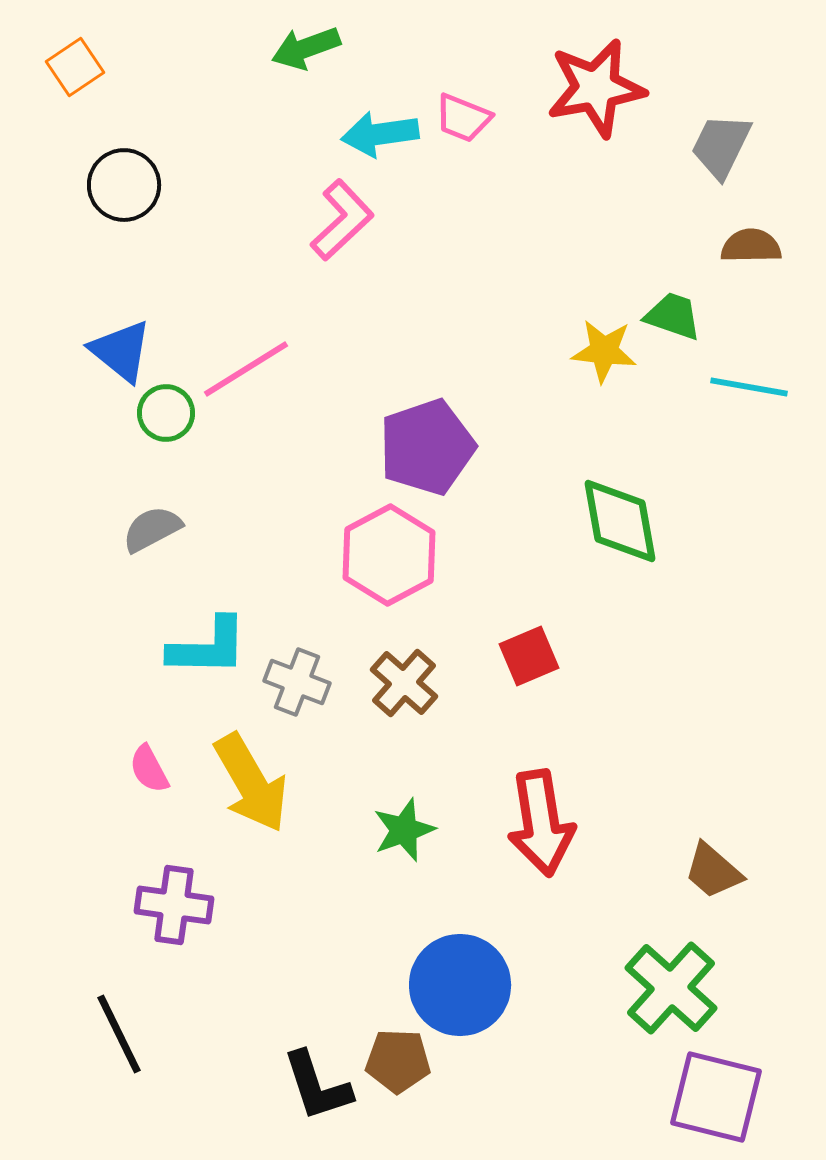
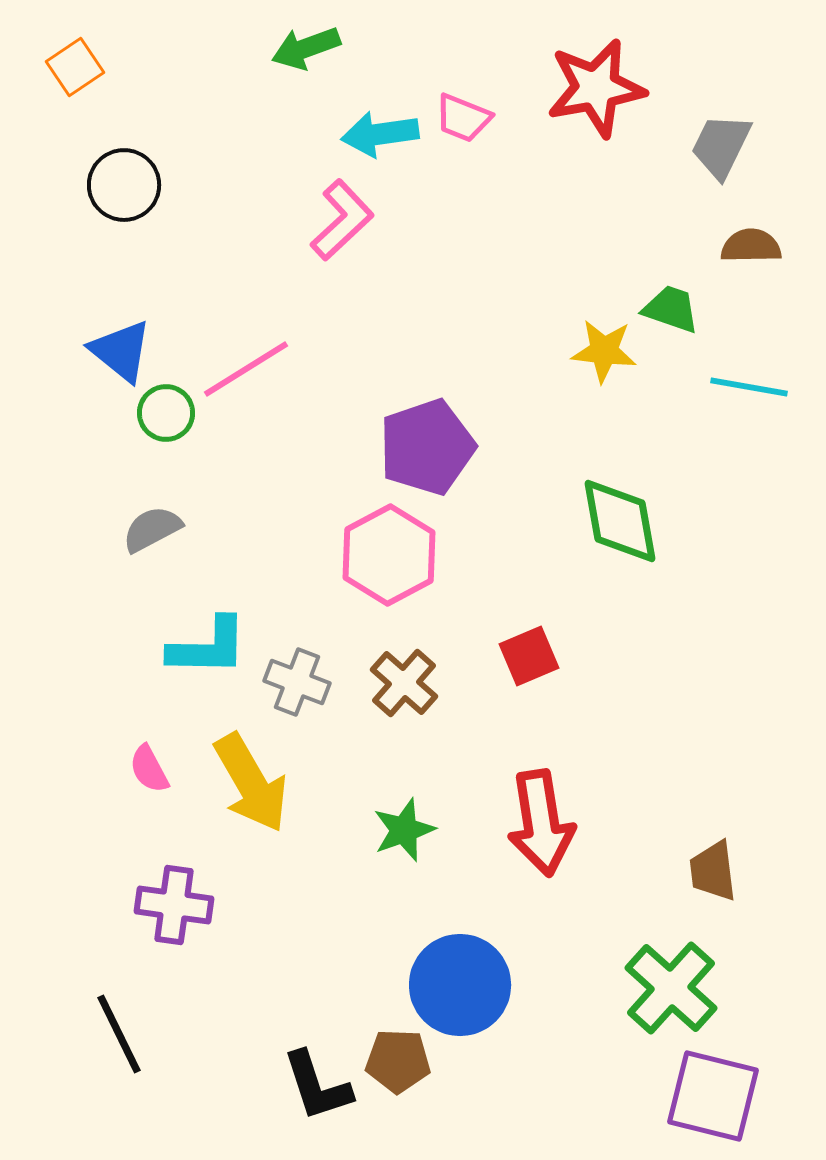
green trapezoid: moved 2 px left, 7 px up
brown trapezoid: rotated 42 degrees clockwise
purple square: moved 3 px left, 1 px up
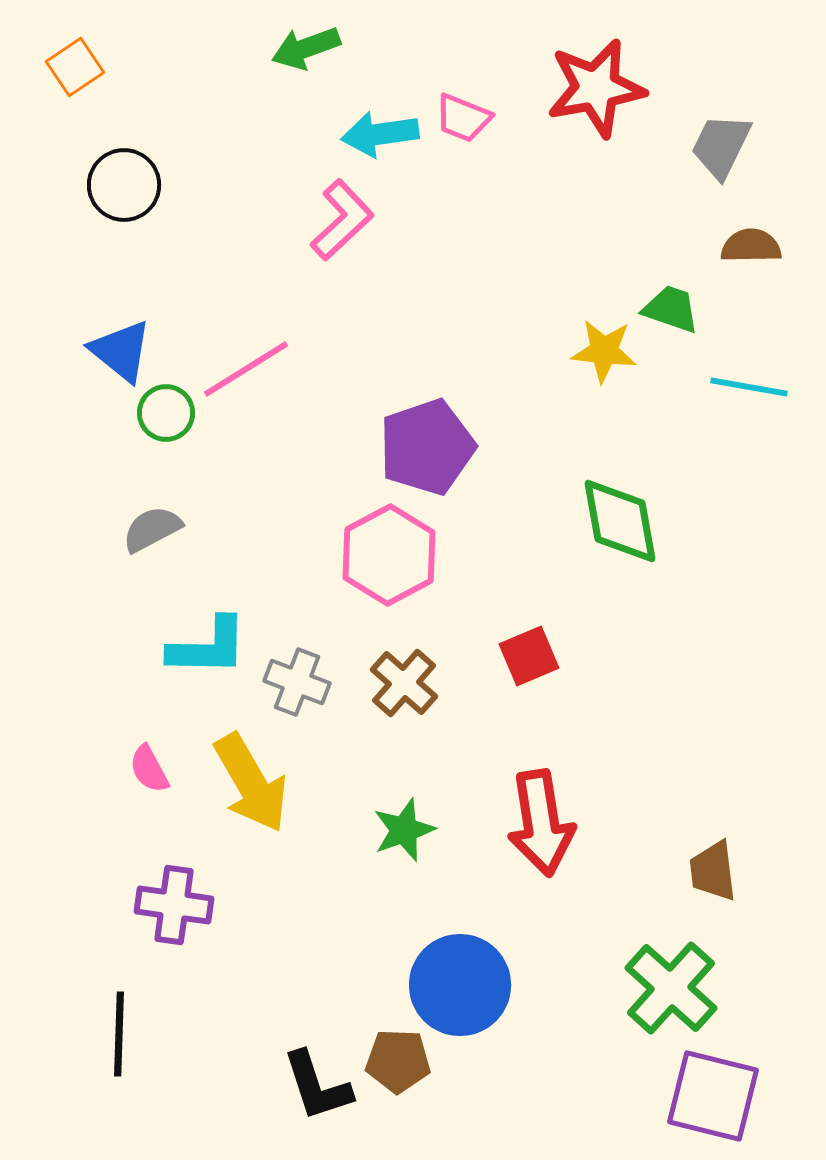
black line: rotated 28 degrees clockwise
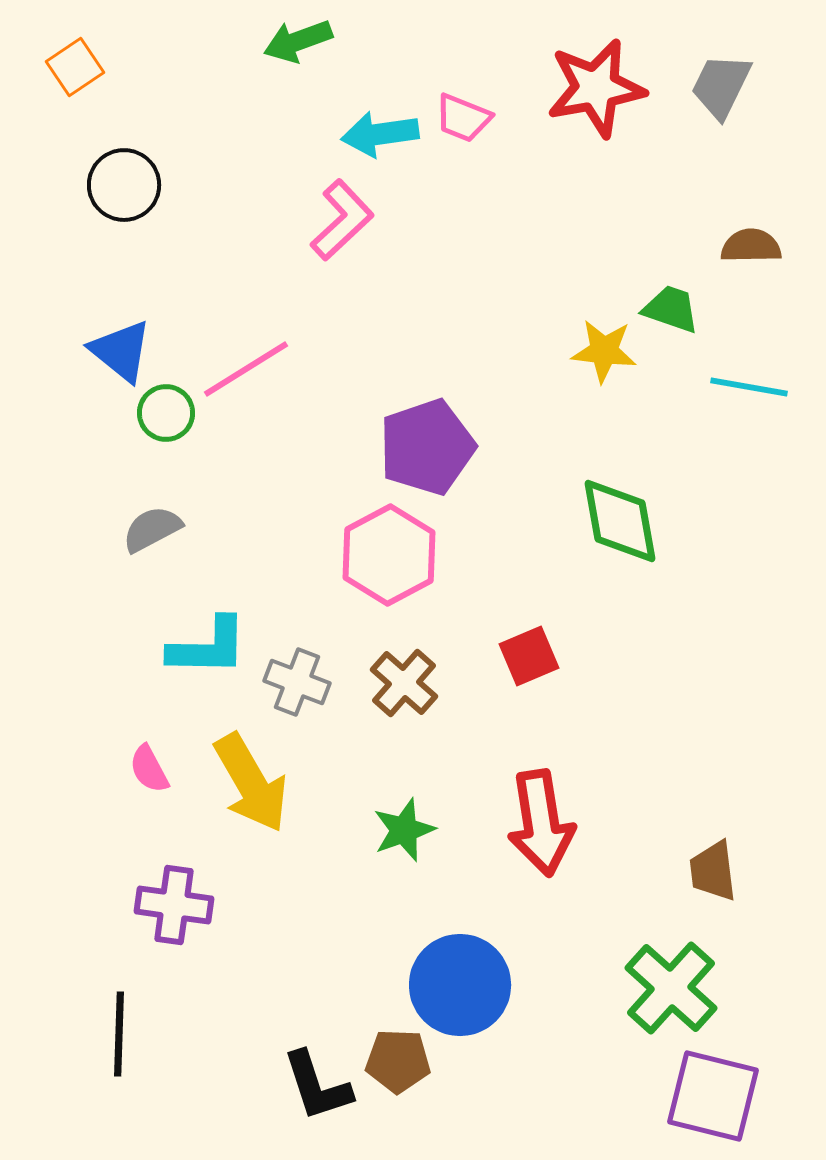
green arrow: moved 8 px left, 7 px up
gray trapezoid: moved 60 px up
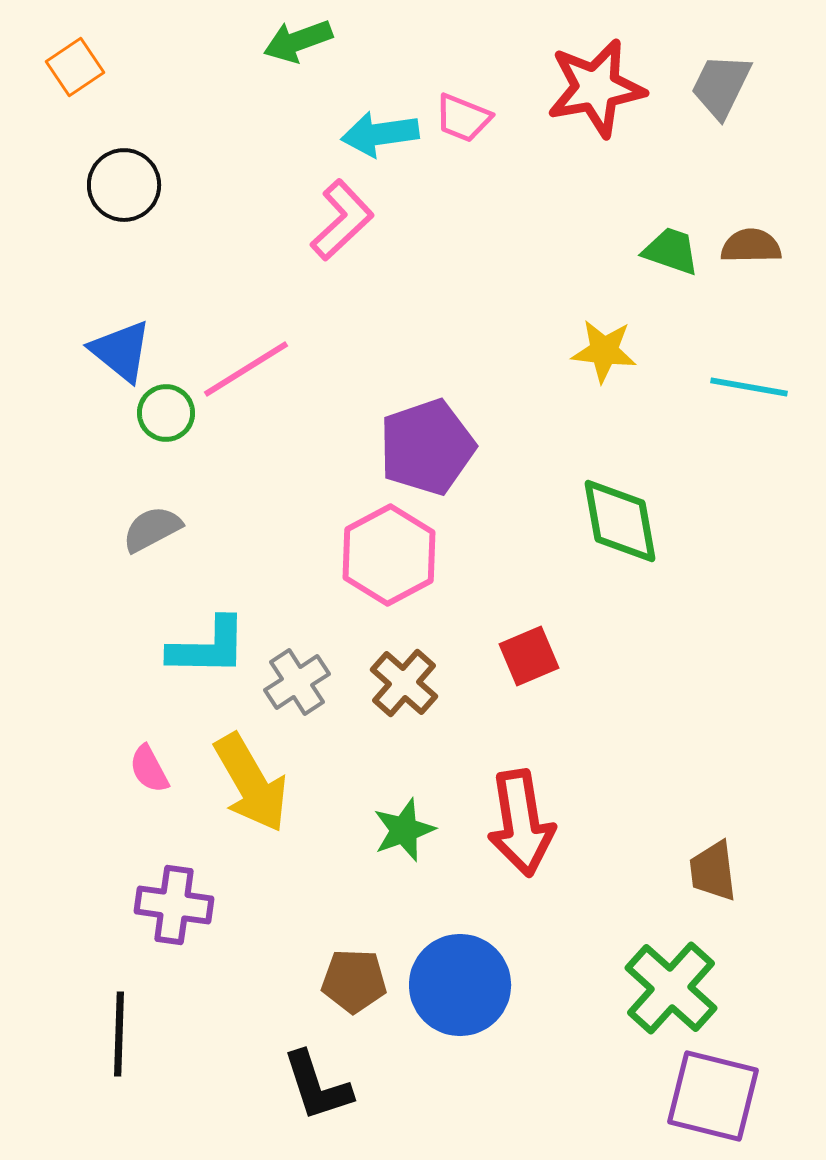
green trapezoid: moved 58 px up
gray cross: rotated 36 degrees clockwise
red arrow: moved 20 px left
brown pentagon: moved 44 px left, 80 px up
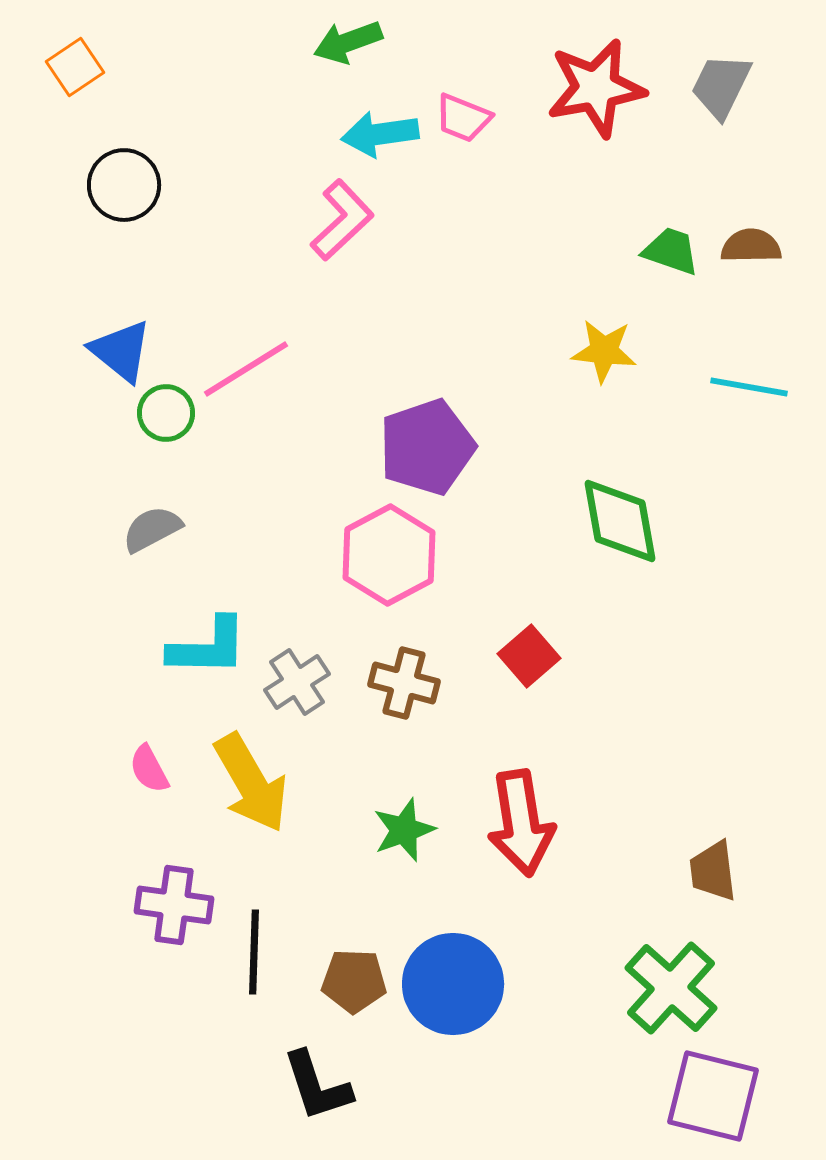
green arrow: moved 50 px right, 1 px down
red square: rotated 18 degrees counterclockwise
brown cross: rotated 26 degrees counterclockwise
blue circle: moved 7 px left, 1 px up
black line: moved 135 px right, 82 px up
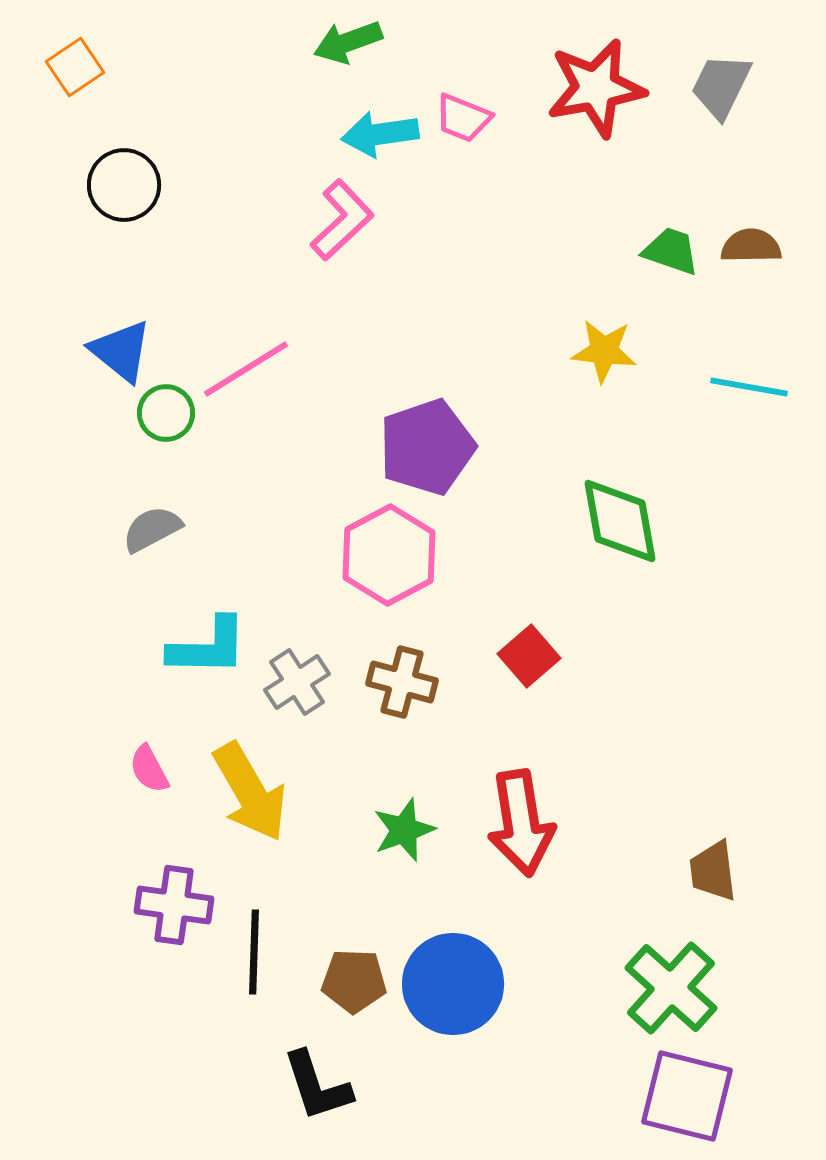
brown cross: moved 2 px left, 1 px up
yellow arrow: moved 1 px left, 9 px down
purple square: moved 26 px left
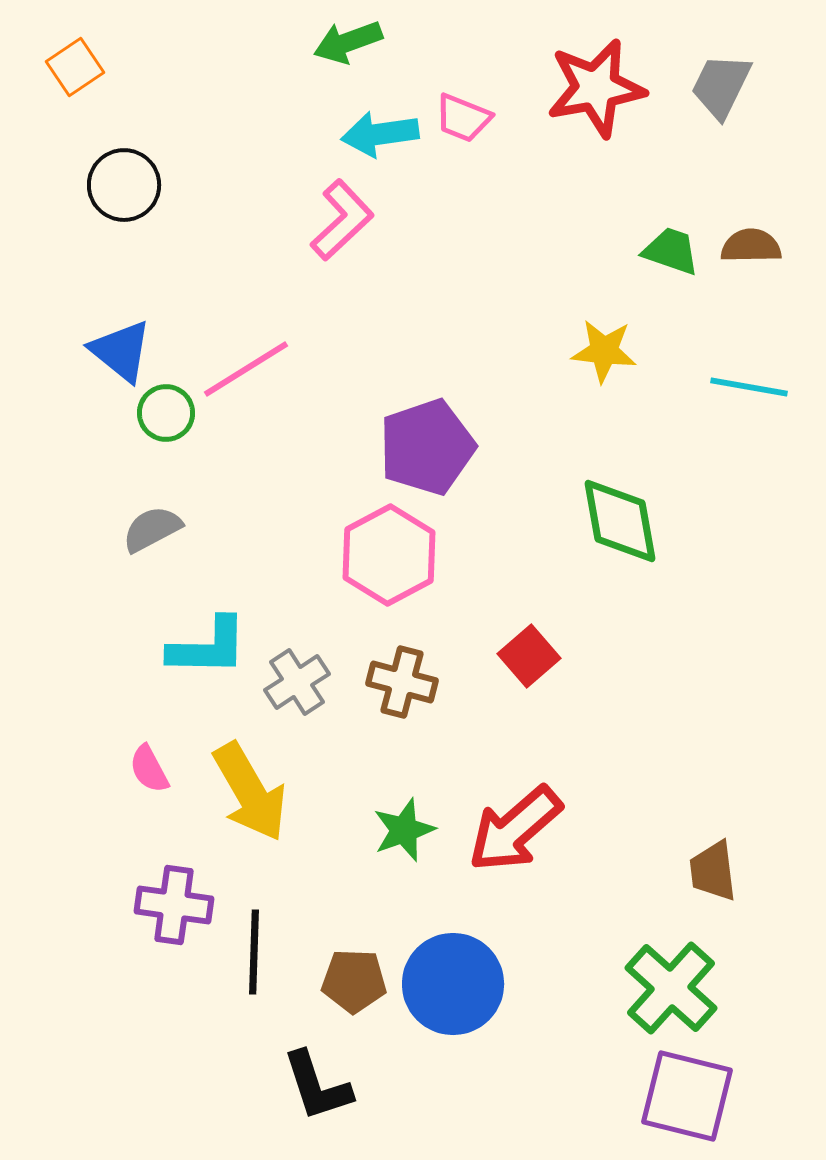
red arrow: moved 6 px left, 6 px down; rotated 58 degrees clockwise
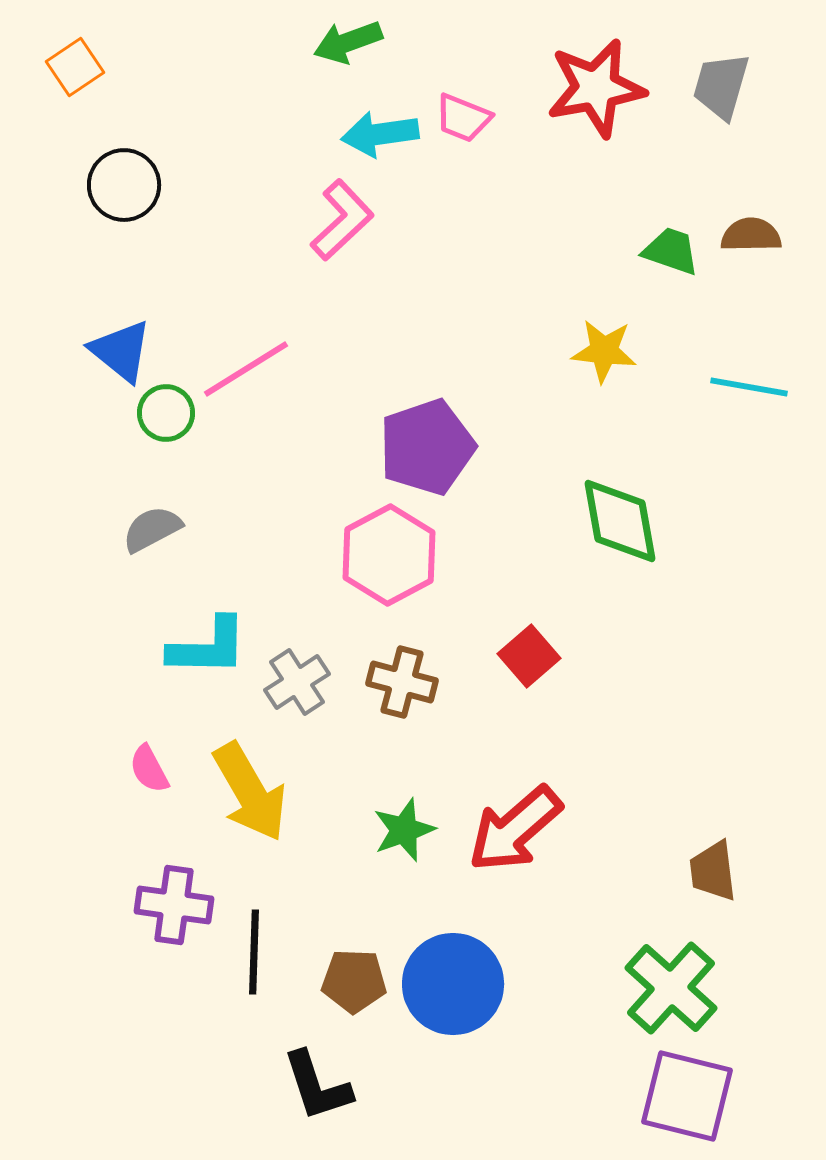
gray trapezoid: rotated 10 degrees counterclockwise
brown semicircle: moved 11 px up
